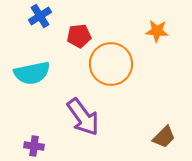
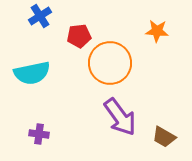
orange circle: moved 1 px left, 1 px up
purple arrow: moved 37 px right
brown trapezoid: rotated 75 degrees clockwise
purple cross: moved 5 px right, 12 px up
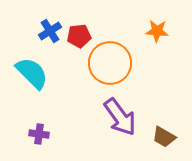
blue cross: moved 10 px right, 15 px down
cyan semicircle: rotated 123 degrees counterclockwise
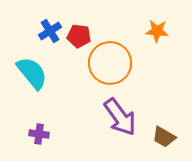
red pentagon: rotated 15 degrees clockwise
cyan semicircle: rotated 6 degrees clockwise
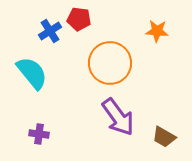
red pentagon: moved 17 px up
purple arrow: moved 2 px left
